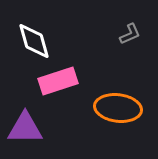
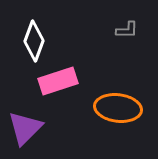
gray L-shape: moved 3 px left, 4 px up; rotated 25 degrees clockwise
white diamond: rotated 36 degrees clockwise
purple triangle: rotated 45 degrees counterclockwise
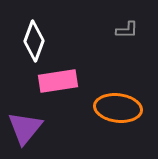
pink rectangle: rotated 9 degrees clockwise
purple triangle: rotated 6 degrees counterclockwise
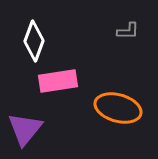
gray L-shape: moved 1 px right, 1 px down
orange ellipse: rotated 9 degrees clockwise
purple triangle: moved 1 px down
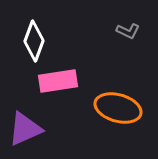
gray L-shape: rotated 25 degrees clockwise
purple triangle: rotated 27 degrees clockwise
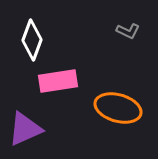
white diamond: moved 2 px left, 1 px up
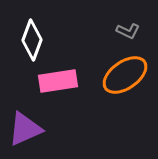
orange ellipse: moved 7 px right, 33 px up; rotated 51 degrees counterclockwise
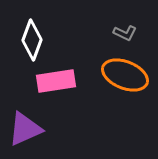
gray L-shape: moved 3 px left, 2 px down
orange ellipse: rotated 57 degrees clockwise
pink rectangle: moved 2 px left
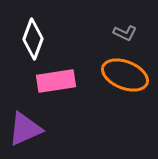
white diamond: moved 1 px right, 1 px up
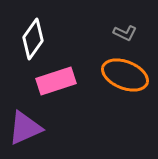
white diamond: rotated 15 degrees clockwise
pink rectangle: rotated 9 degrees counterclockwise
purple triangle: moved 1 px up
